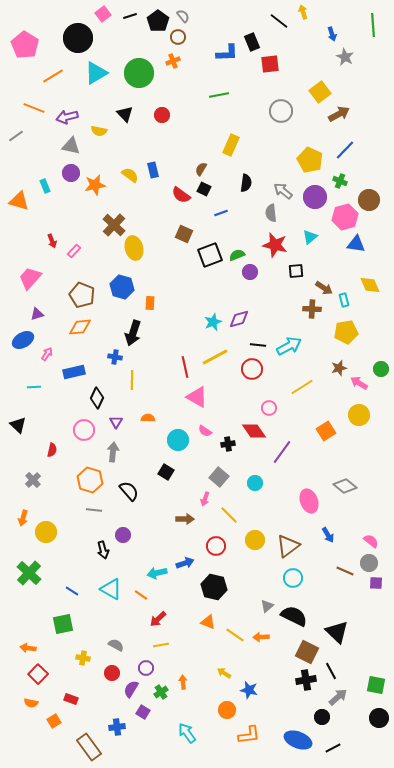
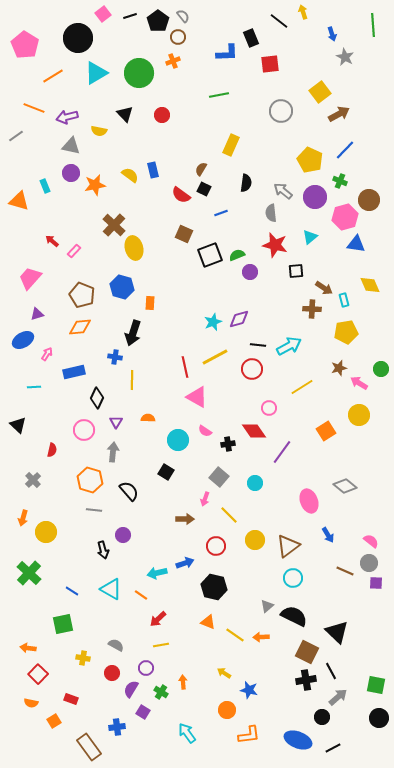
black rectangle at (252, 42): moved 1 px left, 4 px up
red arrow at (52, 241): rotated 152 degrees clockwise
green cross at (161, 692): rotated 24 degrees counterclockwise
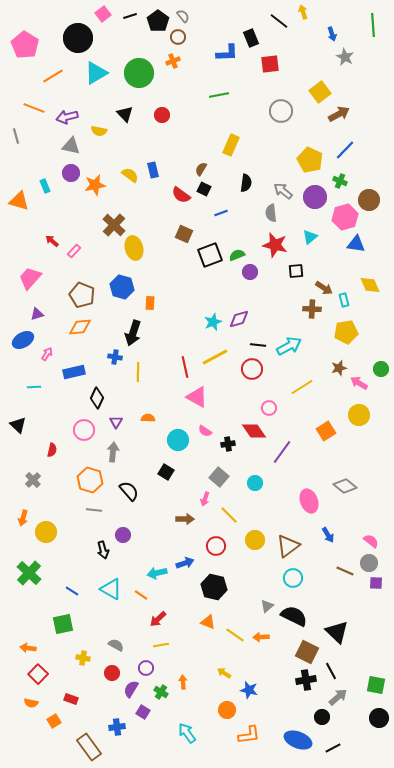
gray line at (16, 136): rotated 70 degrees counterclockwise
yellow line at (132, 380): moved 6 px right, 8 px up
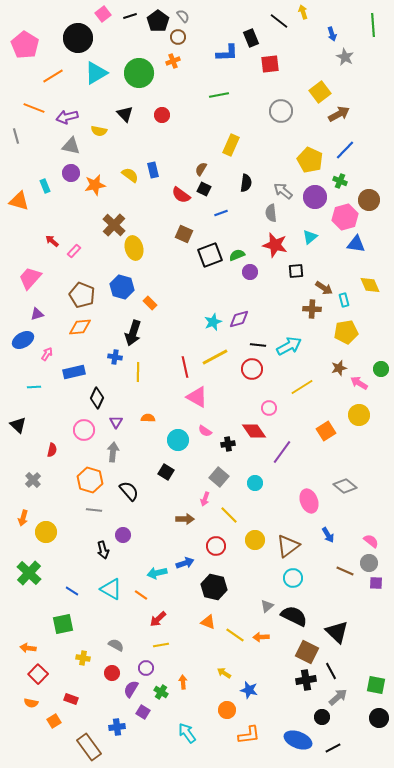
orange rectangle at (150, 303): rotated 48 degrees counterclockwise
